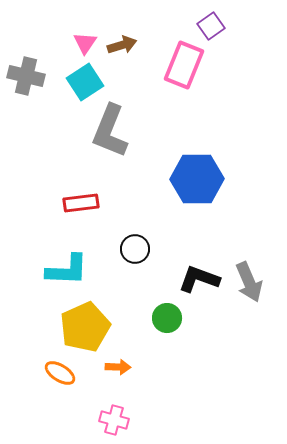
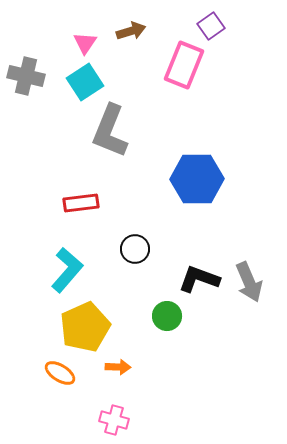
brown arrow: moved 9 px right, 14 px up
cyan L-shape: rotated 51 degrees counterclockwise
green circle: moved 2 px up
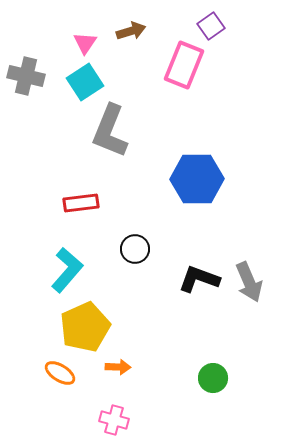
green circle: moved 46 px right, 62 px down
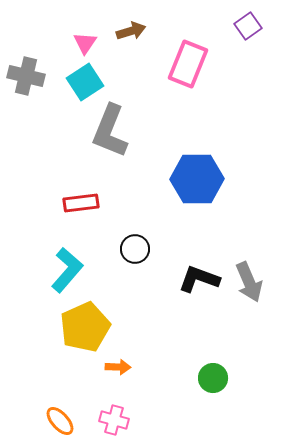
purple square: moved 37 px right
pink rectangle: moved 4 px right, 1 px up
orange ellipse: moved 48 px down; rotated 16 degrees clockwise
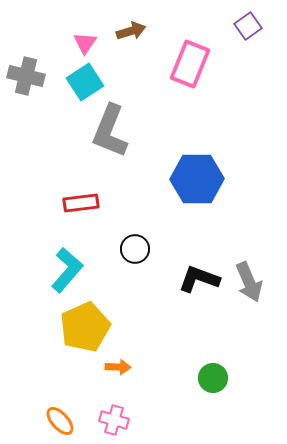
pink rectangle: moved 2 px right
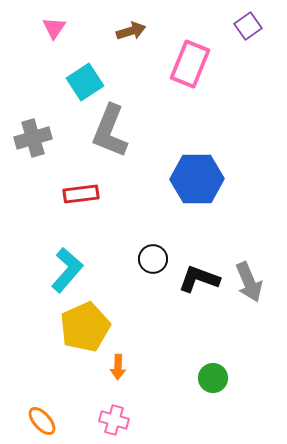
pink triangle: moved 31 px left, 15 px up
gray cross: moved 7 px right, 62 px down; rotated 30 degrees counterclockwise
red rectangle: moved 9 px up
black circle: moved 18 px right, 10 px down
orange arrow: rotated 90 degrees clockwise
orange ellipse: moved 18 px left
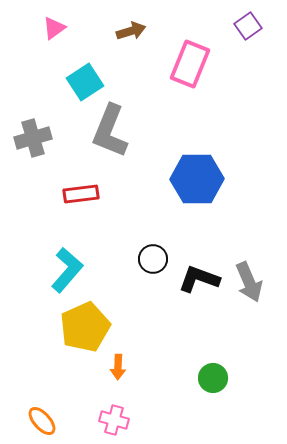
pink triangle: rotated 20 degrees clockwise
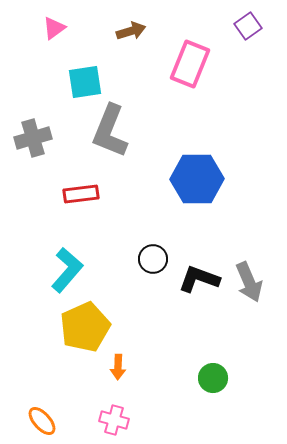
cyan square: rotated 24 degrees clockwise
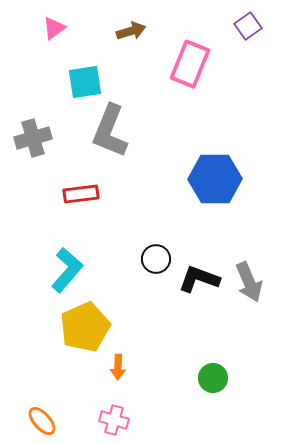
blue hexagon: moved 18 px right
black circle: moved 3 px right
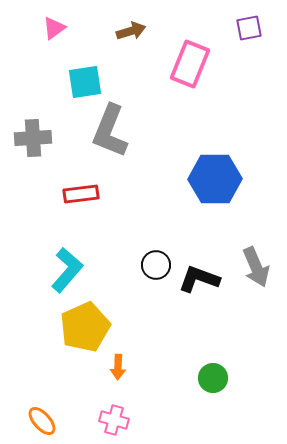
purple square: moved 1 px right, 2 px down; rotated 24 degrees clockwise
gray cross: rotated 12 degrees clockwise
black circle: moved 6 px down
gray arrow: moved 7 px right, 15 px up
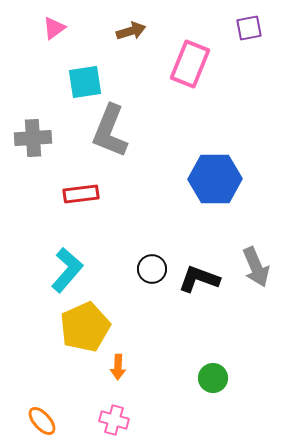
black circle: moved 4 px left, 4 px down
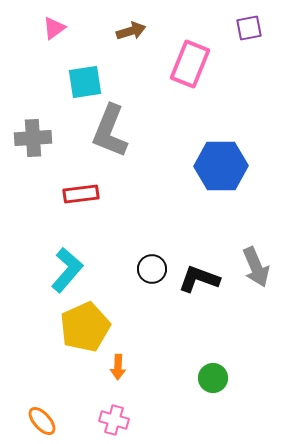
blue hexagon: moved 6 px right, 13 px up
